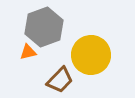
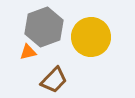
yellow circle: moved 18 px up
brown trapezoid: moved 6 px left
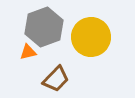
brown trapezoid: moved 2 px right, 1 px up
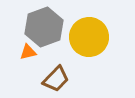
yellow circle: moved 2 px left
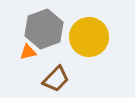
gray hexagon: moved 2 px down
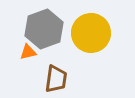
yellow circle: moved 2 px right, 4 px up
brown trapezoid: rotated 36 degrees counterclockwise
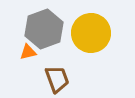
brown trapezoid: moved 1 px right; rotated 28 degrees counterclockwise
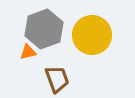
yellow circle: moved 1 px right, 2 px down
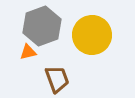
gray hexagon: moved 2 px left, 3 px up
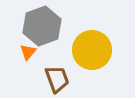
yellow circle: moved 15 px down
orange triangle: rotated 36 degrees counterclockwise
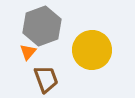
brown trapezoid: moved 11 px left
